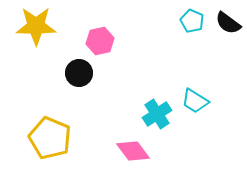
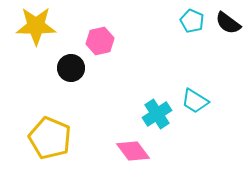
black circle: moved 8 px left, 5 px up
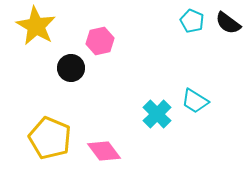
yellow star: rotated 30 degrees clockwise
cyan cross: rotated 12 degrees counterclockwise
pink diamond: moved 29 px left
